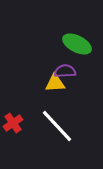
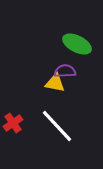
yellow triangle: rotated 15 degrees clockwise
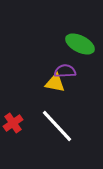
green ellipse: moved 3 px right
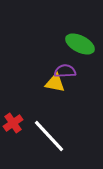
white line: moved 8 px left, 10 px down
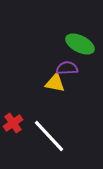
purple semicircle: moved 2 px right, 3 px up
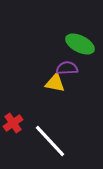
white line: moved 1 px right, 5 px down
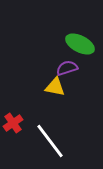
purple semicircle: rotated 15 degrees counterclockwise
yellow triangle: moved 4 px down
white line: rotated 6 degrees clockwise
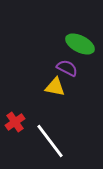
purple semicircle: rotated 45 degrees clockwise
red cross: moved 2 px right, 1 px up
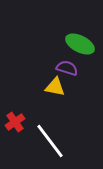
purple semicircle: rotated 10 degrees counterclockwise
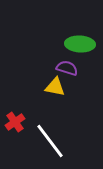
green ellipse: rotated 24 degrees counterclockwise
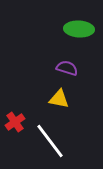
green ellipse: moved 1 px left, 15 px up
yellow triangle: moved 4 px right, 12 px down
